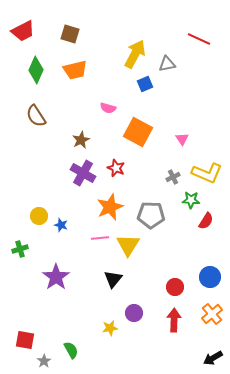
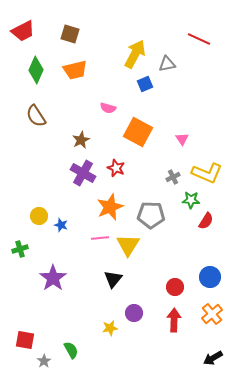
purple star: moved 3 px left, 1 px down
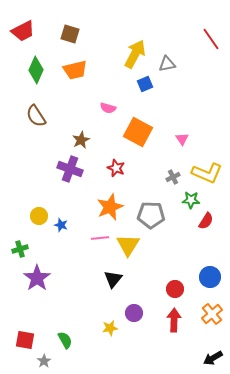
red line: moved 12 px right; rotated 30 degrees clockwise
purple cross: moved 13 px left, 4 px up; rotated 10 degrees counterclockwise
purple star: moved 16 px left
red circle: moved 2 px down
green semicircle: moved 6 px left, 10 px up
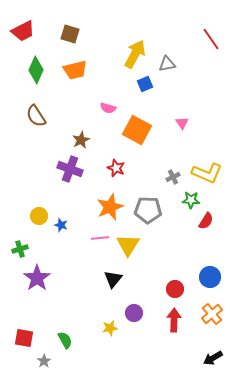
orange square: moved 1 px left, 2 px up
pink triangle: moved 16 px up
gray pentagon: moved 3 px left, 5 px up
red square: moved 1 px left, 2 px up
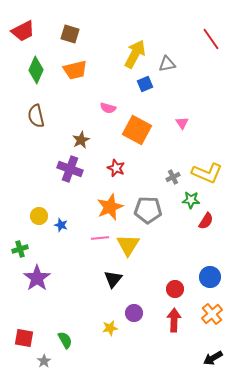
brown semicircle: rotated 20 degrees clockwise
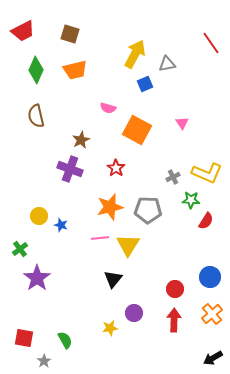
red line: moved 4 px down
red star: rotated 12 degrees clockwise
orange star: rotated 8 degrees clockwise
green cross: rotated 21 degrees counterclockwise
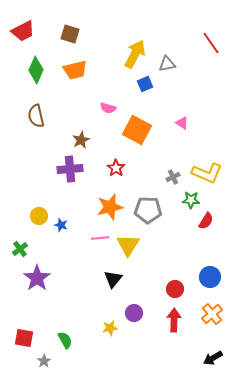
pink triangle: rotated 24 degrees counterclockwise
purple cross: rotated 25 degrees counterclockwise
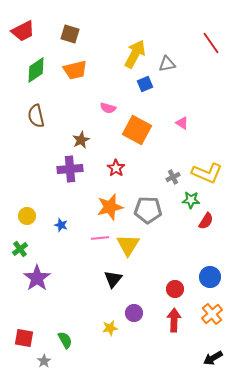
green diamond: rotated 32 degrees clockwise
yellow circle: moved 12 px left
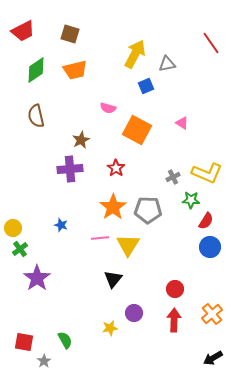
blue square: moved 1 px right, 2 px down
orange star: moved 3 px right; rotated 20 degrees counterclockwise
yellow circle: moved 14 px left, 12 px down
blue circle: moved 30 px up
red square: moved 4 px down
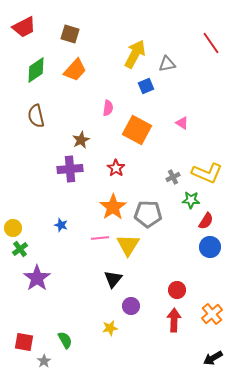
red trapezoid: moved 1 px right, 4 px up
orange trapezoid: rotated 35 degrees counterclockwise
pink semicircle: rotated 98 degrees counterclockwise
gray pentagon: moved 4 px down
red circle: moved 2 px right, 1 px down
purple circle: moved 3 px left, 7 px up
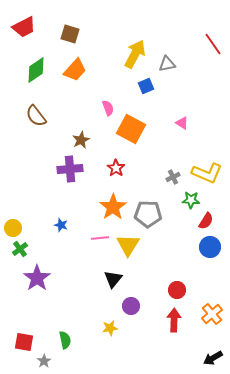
red line: moved 2 px right, 1 px down
pink semicircle: rotated 28 degrees counterclockwise
brown semicircle: rotated 25 degrees counterclockwise
orange square: moved 6 px left, 1 px up
green semicircle: rotated 18 degrees clockwise
